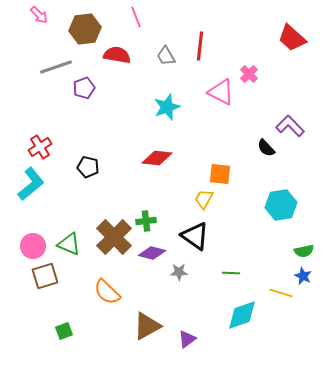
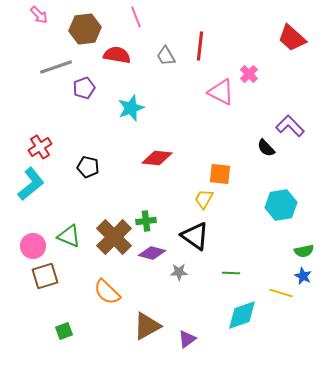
cyan star: moved 36 px left, 1 px down
green triangle: moved 8 px up
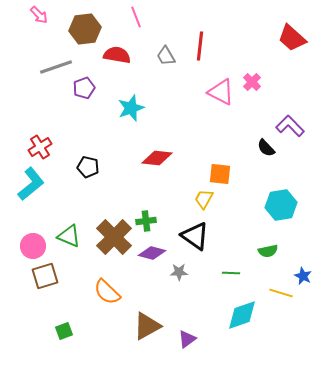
pink cross: moved 3 px right, 8 px down
green semicircle: moved 36 px left
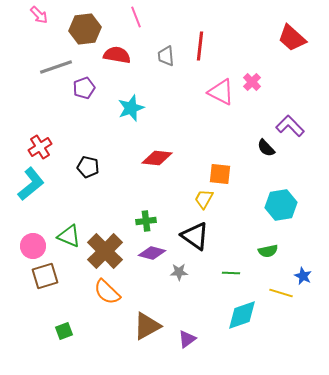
gray trapezoid: rotated 25 degrees clockwise
brown cross: moved 9 px left, 14 px down
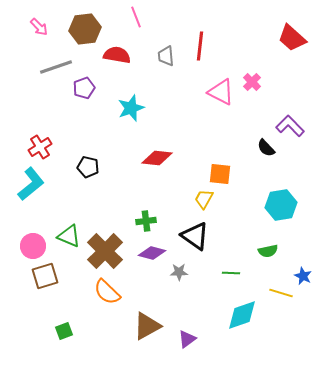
pink arrow: moved 12 px down
